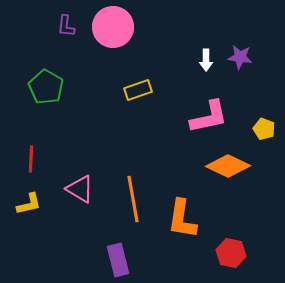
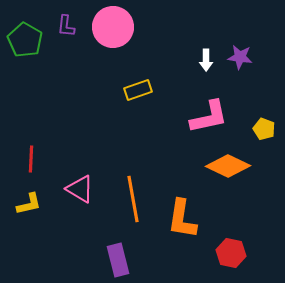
green pentagon: moved 21 px left, 47 px up
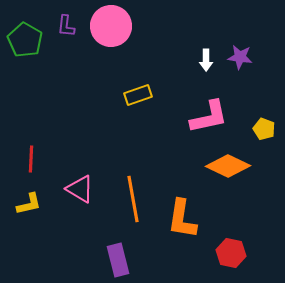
pink circle: moved 2 px left, 1 px up
yellow rectangle: moved 5 px down
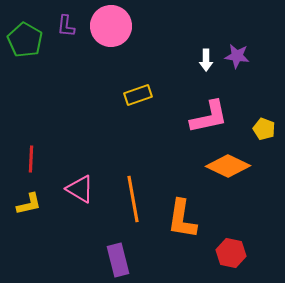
purple star: moved 3 px left, 1 px up
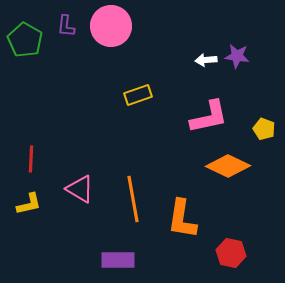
white arrow: rotated 85 degrees clockwise
purple rectangle: rotated 76 degrees counterclockwise
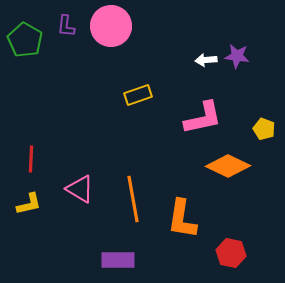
pink L-shape: moved 6 px left, 1 px down
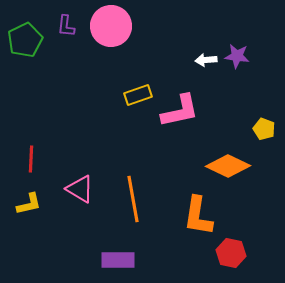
green pentagon: rotated 16 degrees clockwise
pink L-shape: moved 23 px left, 7 px up
orange L-shape: moved 16 px right, 3 px up
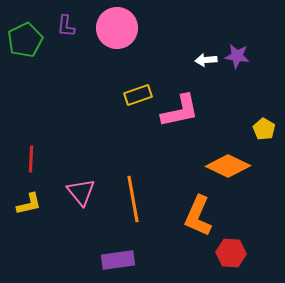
pink circle: moved 6 px right, 2 px down
yellow pentagon: rotated 10 degrees clockwise
pink triangle: moved 1 px right, 3 px down; rotated 20 degrees clockwise
orange L-shape: rotated 15 degrees clockwise
red hexagon: rotated 8 degrees counterclockwise
purple rectangle: rotated 8 degrees counterclockwise
